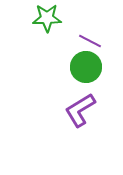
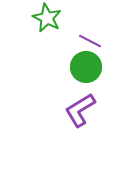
green star: rotated 28 degrees clockwise
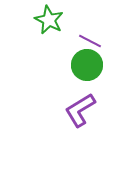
green star: moved 2 px right, 2 px down
green circle: moved 1 px right, 2 px up
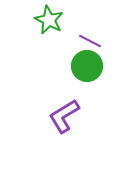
green circle: moved 1 px down
purple L-shape: moved 16 px left, 6 px down
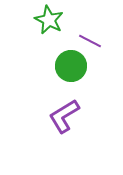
green circle: moved 16 px left
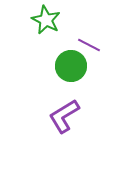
green star: moved 3 px left
purple line: moved 1 px left, 4 px down
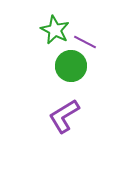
green star: moved 9 px right, 10 px down
purple line: moved 4 px left, 3 px up
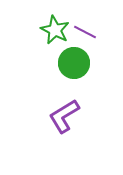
purple line: moved 10 px up
green circle: moved 3 px right, 3 px up
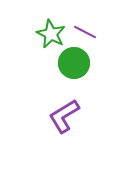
green star: moved 4 px left, 4 px down
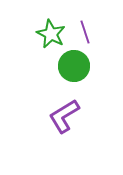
purple line: rotated 45 degrees clockwise
green circle: moved 3 px down
